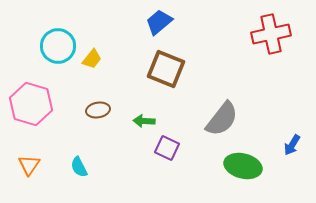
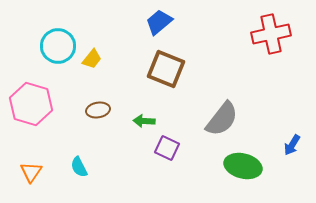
orange triangle: moved 2 px right, 7 px down
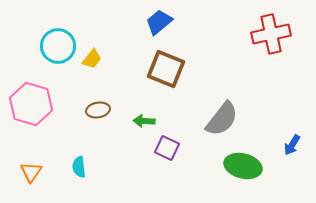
cyan semicircle: rotated 20 degrees clockwise
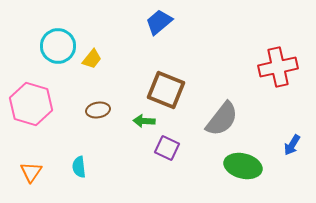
red cross: moved 7 px right, 33 px down
brown square: moved 21 px down
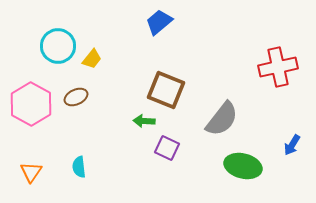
pink hexagon: rotated 12 degrees clockwise
brown ellipse: moved 22 px left, 13 px up; rotated 15 degrees counterclockwise
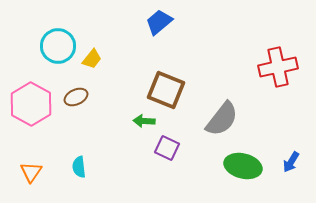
blue arrow: moved 1 px left, 17 px down
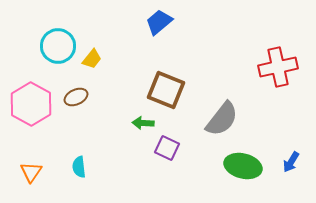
green arrow: moved 1 px left, 2 px down
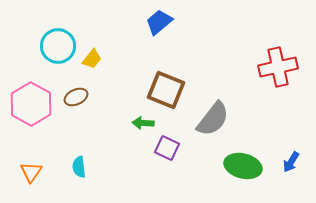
gray semicircle: moved 9 px left
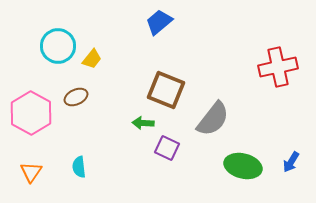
pink hexagon: moved 9 px down
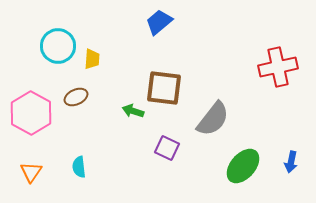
yellow trapezoid: rotated 35 degrees counterclockwise
brown square: moved 2 px left, 2 px up; rotated 15 degrees counterclockwise
green arrow: moved 10 px left, 12 px up; rotated 15 degrees clockwise
blue arrow: rotated 20 degrees counterclockwise
green ellipse: rotated 63 degrees counterclockwise
